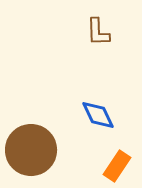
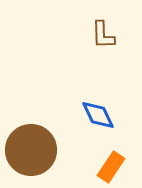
brown L-shape: moved 5 px right, 3 px down
orange rectangle: moved 6 px left, 1 px down
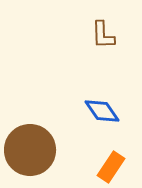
blue diamond: moved 4 px right, 4 px up; rotated 9 degrees counterclockwise
brown circle: moved 1 px left
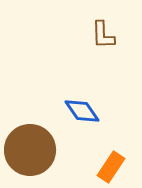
blue diamond: moved 20 px left
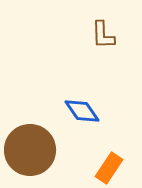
orange rectangle: moved 2 px left, 1 px down
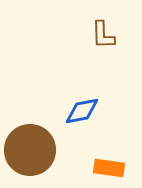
blue diamond: rotated 66 degrees counterclockwise
orange rectangle: rotated 64 degrees clockwise
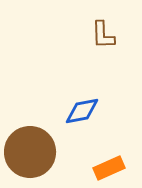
brown circle: moved 2 px down
orange rectangle: rotated 32 degrees counterclockwise
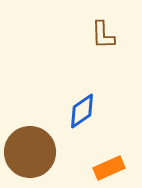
blue diamond: rotated 24 degrees counterclockwise
